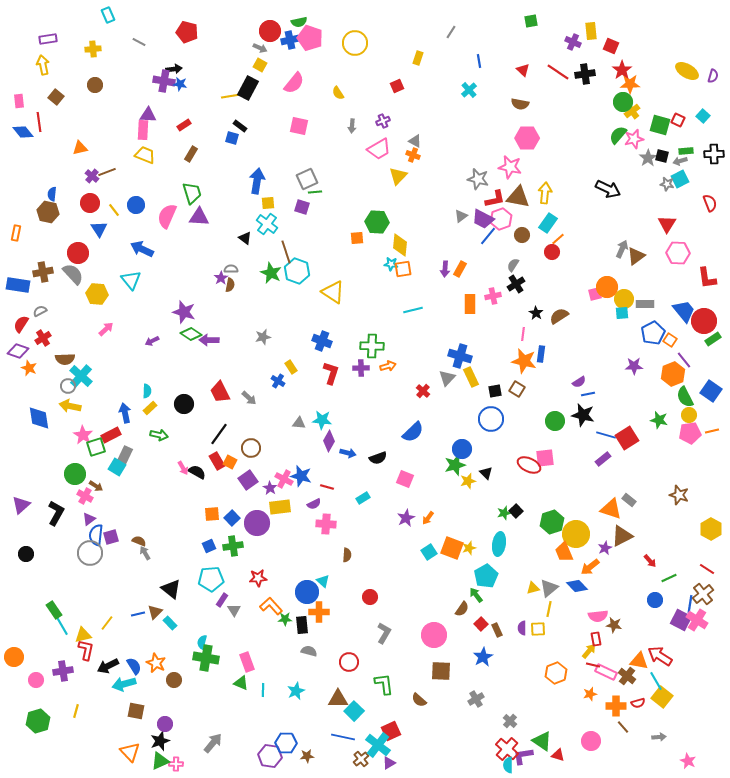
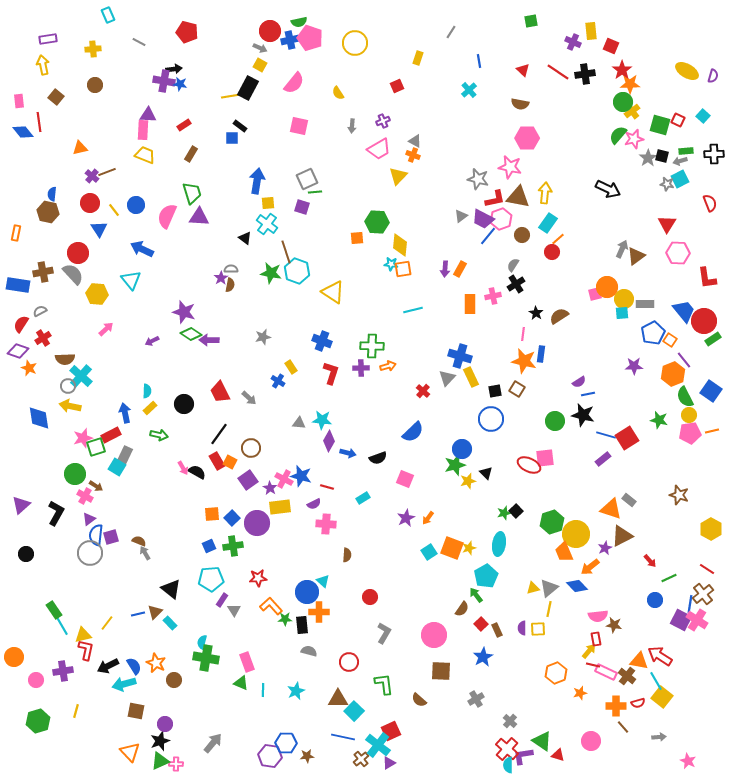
blue square at (232, 138): rotated 16 degrees counterclockwise
green star at (271, 273): rotated 15 degrees counterclockwise
pink star at (83, 435): moved 3 px down; rotated 24 degrees clockwise
orange star at (590, 694): moved 10 px left, 1 px up
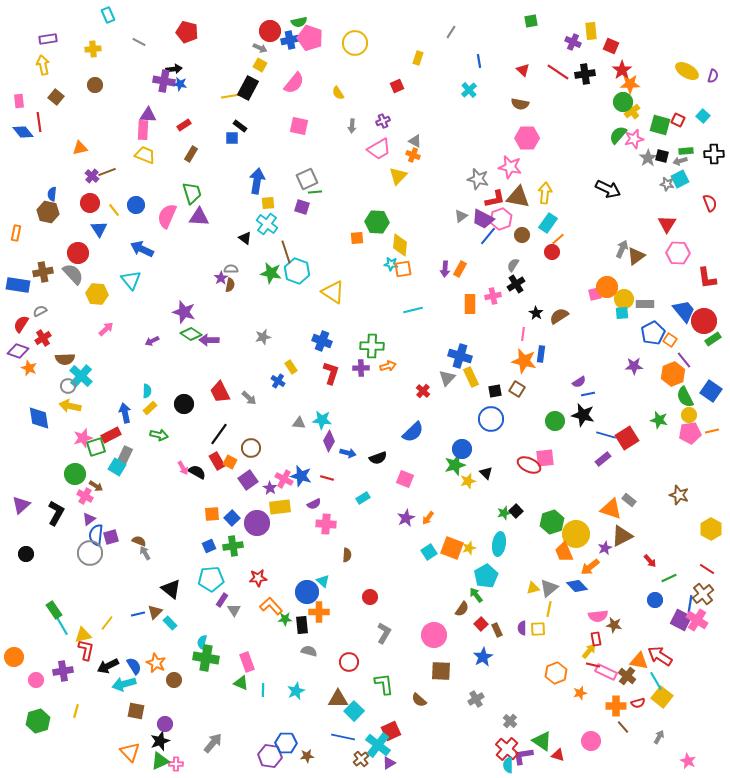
red line at (327, 487): moved 9 px up
gray arrow at (659, 737): rotated 56 degrees counterclockwise
